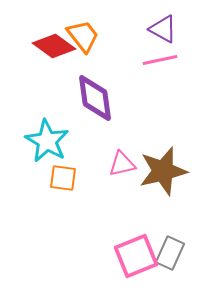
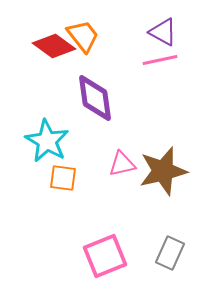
purple triangle: moved 3 px down
pink square: moved 31 px left
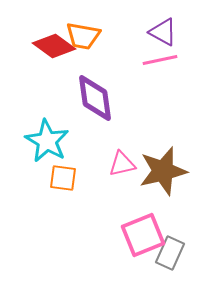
orange trapezoid: rotated 138 degrees clockwise
pink square: moved 38 px right, 21 px up
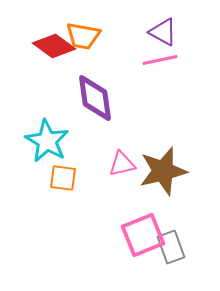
gray rectangle: moved 1 px right, 6 px up; rotated 44 degrees counterclockwise
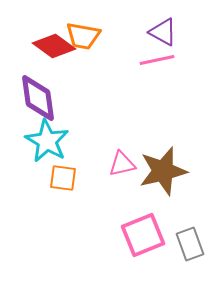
pink line: moved 3 px left
purple diamond: moved 57 px left
gray rectangle: moved 19 px right, 3 px up
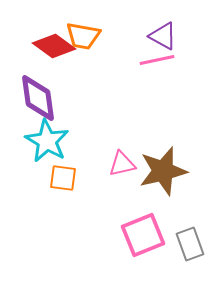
purple triangle: moved 4 px down
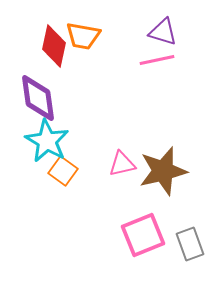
purple triangle: moved 4 px up; rotated 12 degrees counterclockwise
red diamond: rotated 66 degrees clockwise
orange square: moved 7 px up; rotated 28 degrees clockwise
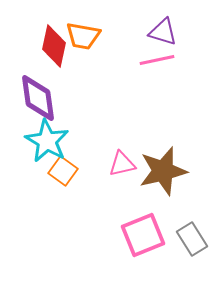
gray rectangle: moved 2 px right, 5 px up; rotated 12 degrees counterclockwise
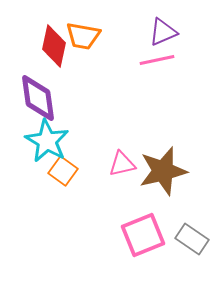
purple triangle: rotated 40 degrees counterclockwise
gray rectangle: rotated 24 degrees counterclockwise
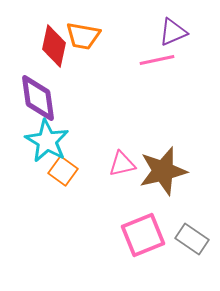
purple triangle: moved 10 px right
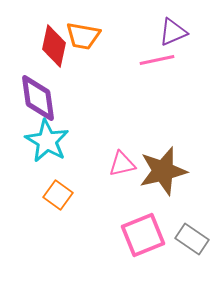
orange square: moved 5 px left, 24 px down
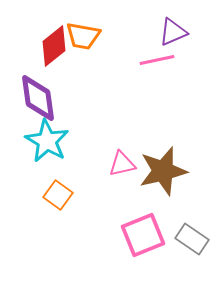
red diamond: rotated 39 degrees clockwise
